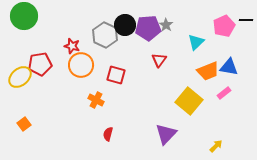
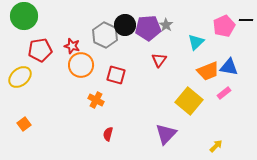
red pentagon: moved 14 px up
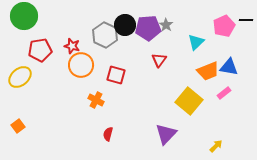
orange square: moved 6 px left, 2 px down
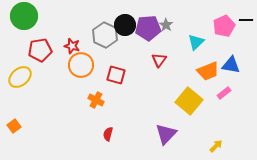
blue triangle: moved 2 px right, 2 px up
orange square: moved 4 px left
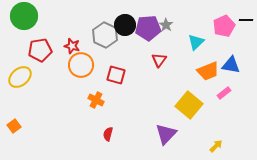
yellow square: moved 4 px down
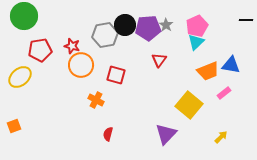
pink pentagon: moved 27 px left
gray hexagon: rotated 25 degrees clockwise
orange square: rotated 16 degrees clockwise
yellow arrow: moved 5 px right, 9 px up
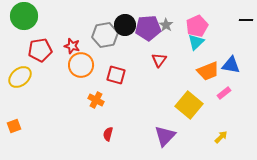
purple triangle: moved 1 px left, 2 px down
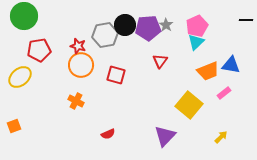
red star: moved 6 px right
red pentagon: moved 1 px left
red triangle: moved 1 px right, 1 px down
orange cross: moved 20 px left, 1 px down
red semicircle: rotated 128 degrees counterclockwise
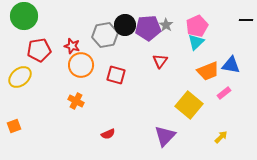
red star: moved 6 px left
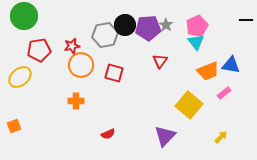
cyan triangle: rotated 24 degrees counterclockwise
red star: rotated 28 degrees counterclockwise
red square: moved 2 px left, 2 px up
orange cross: rotated 28 degrees counterclockwise
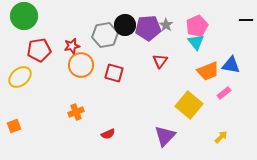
orange cross: moved 11 px down; rotated 21 degrees counterclockwise
